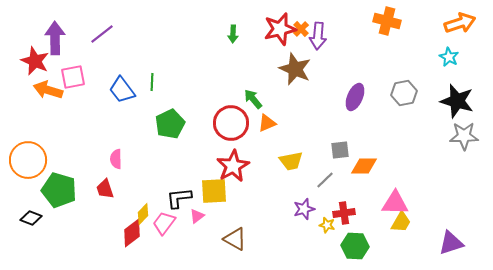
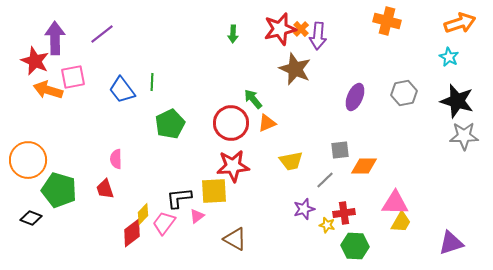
red star at (233, 166): rotated 24 degrees clockwise
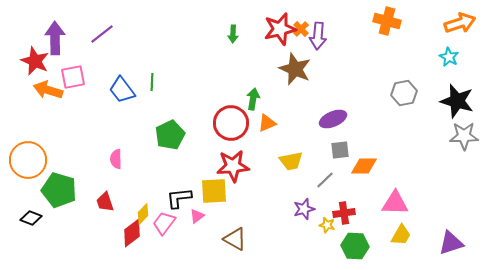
purple ellipse at (355, 97): moved 22 px left, 22 px down; rotated 44 degrees clockwise
green arrow at (253, 99): rotated 50 degrees clockwise
green pentagon at (170, 124): moved 11 px down
red trapezoid at (105, 189): moved 13 px down
yellow trapezoid at (401, 222): moved 13 px down
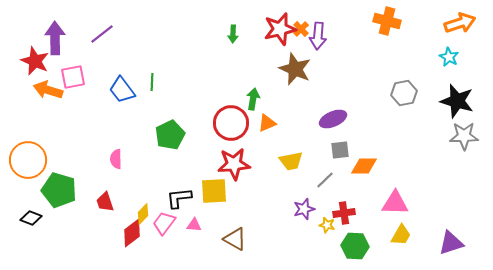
red star at (233, 166): moved 1 px right, 2 px up
pink triangle at (197, 216): moved 3 px left, 9 px down; rotated 42 degrees clockwise
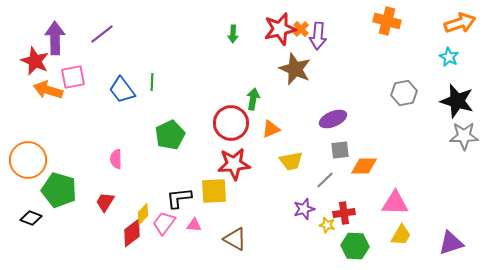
orange triangle at (267, 123): moved 4 px right, 6 px down
red trapezoid at (105, 202): rotated 50 degrees clockwise
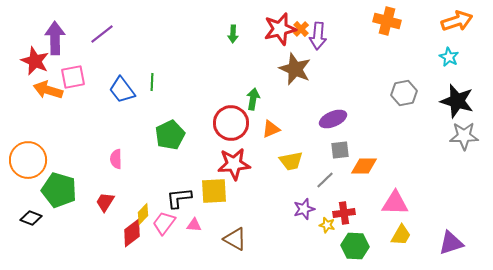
orange arrow at (460, 23): moved 3 px left, 2 px up
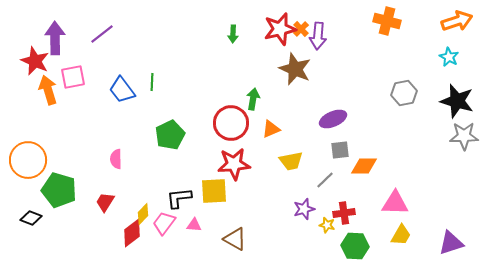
orange arrow at (48, 90): rotated 56 degrees clockwise
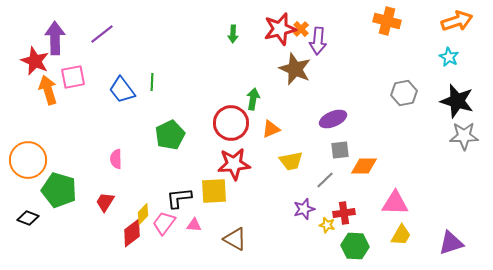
purple arrow at (318, 36): moved 5 px down
black diamond at (31, 218): moved 3 px left
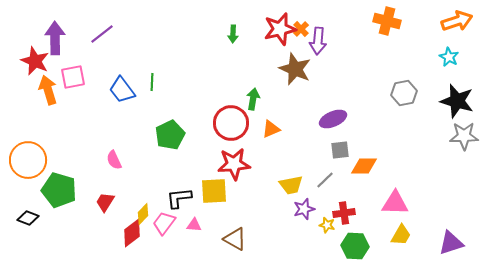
pink semicircle at (116, 159): moved 2 px left, 1 px down; rotated 24 degrees counterclockwise
yellow trapezoid at (291, 161): moved 24 px down
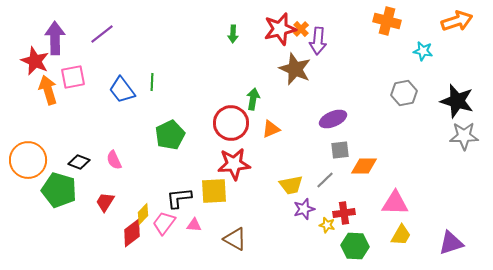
cyan star at (449, 57): moved 26 px left, 6 px up; rotated 18 degrees counterclockwise
black diamond at (28, 218): moved 51 px right, 56 px up
